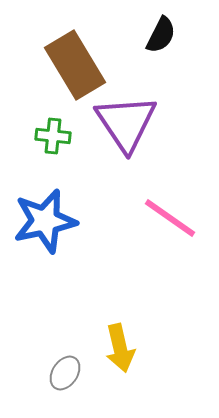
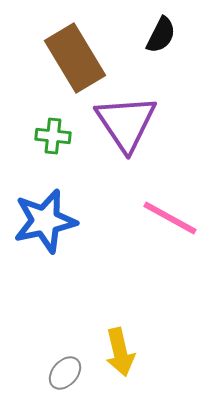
brown rectangle: moved 7 px up
pink line: rotated 6 degrees counterclockwise
yellow arrow: moved 4 px down
gray ellipse: rotated 8 degrees clockwise
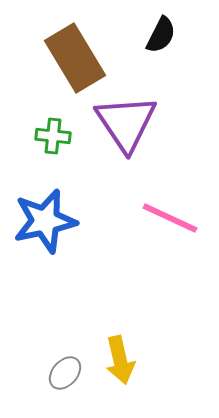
pink line: rotated 4 degrees counterclockwise
yellow arrow: moved 8 px down
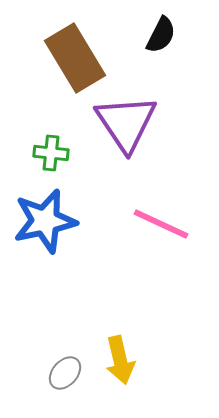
green cross: moved 2 px left, 17 px down
pink line: moved 9 px left, 6 px down
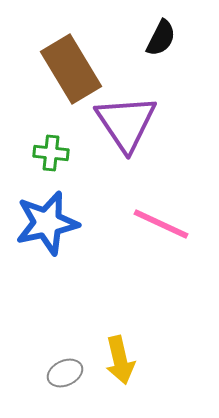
black semicircle: moved 3 px down
brown rectangle: moved 4 px left, 11 px down
blue star: moved 2 px right, 2 px down
gray ellipse: rotated 24 degrees clockwise
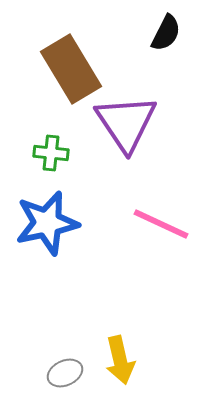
black semicircle: moved 5 px right, 5 px up
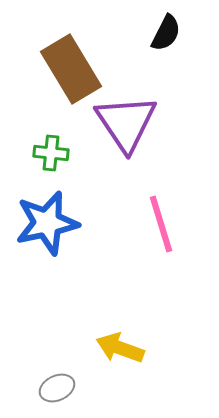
pink line: rotated 48 degrees clockwise
yellow arrow: moved 12 px up; rotated 123 degrees clockwise
gray ellipse: moved 8 px left, 15 px down
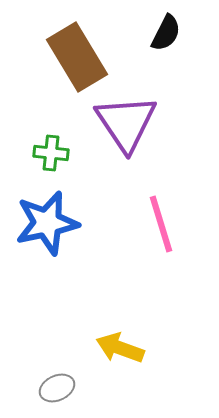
brown rectangle: moved 6 px right, 12 px up
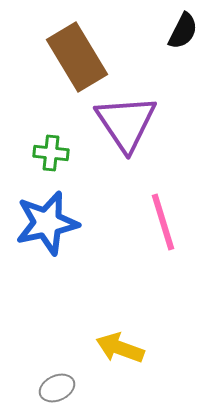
black semicircle: moved 17 px right, 2 px up
pink line: moved 2 px right, 2 px up
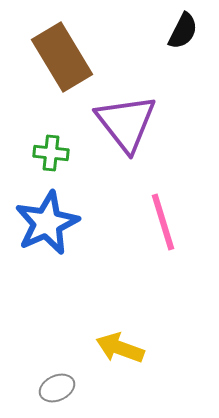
brown rectangle: moved 15 px left
purple triangle: rotated 4 degrees counterclockwise
blue star: rotated 12 degrees counterclockwise
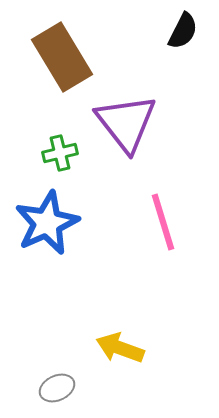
green cross: moved 9 px right; rotated 20 degrees counterclockwise
